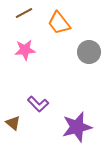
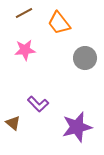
gray circle: moved 4 px left, 6 px down
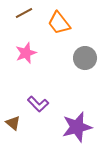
pink star: moved 1 px right, 3 px down; rotated 15 degrees counterclockwise
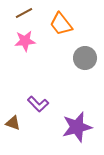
orange trapezoid: moved 2 px right, 1 px down
pink star: moved 1 px left, 12 px up; rotated 15 degrees clockwise
brown triangle: rotated 21 degrees counterclockwise
